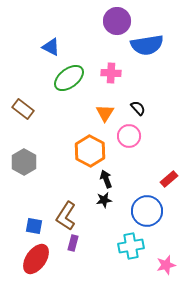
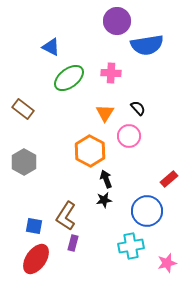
pink star: moved 1 px right, 2 px up
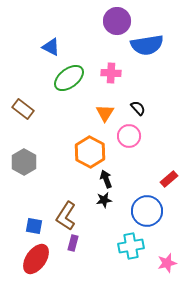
orange hexagon: moved 1 px down
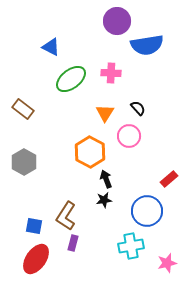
green ellipse: moved 2 px right, 1 px down
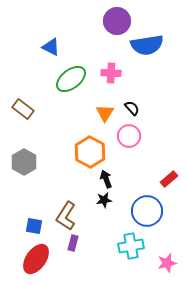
black semicircle: moved 6 px left
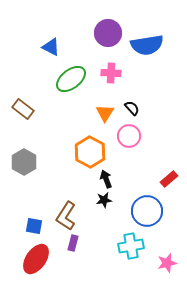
purple circle: moved 9 px left, 12 px down
